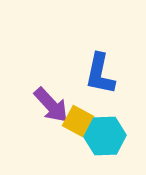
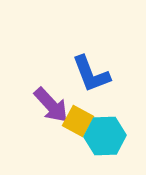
blue L-shape: moved 9 px left; rotated 33 degrees counterclockwise
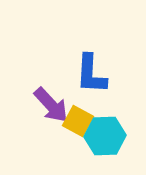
blue L-shape: rotated 24 degrees clockwise
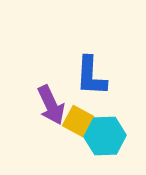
blue L-shape: moved 2 px down
purple arrow: rotated 18 degrees clockwise
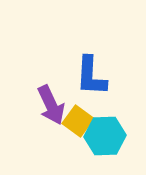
yellow square: rotated 8 degrees clockwise
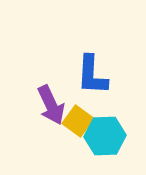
blue L-shape: moved 1 px right, 1 px up
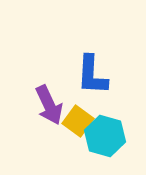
purple arrow: moved 2 px left
cyan hexagon: rotated 18 degrees clockwise
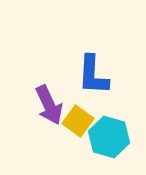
blue L-shape: moved 1 px right
cyan hexagon: moved 4 px right, 1 px down
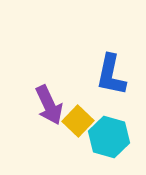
blue L-shape: moved 18 px right; rotated 9 degrees clockwise
yellow square: rotated 8 degrees clockwise
